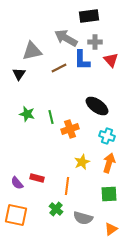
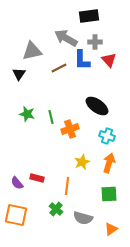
red triangle: moved 2 px left
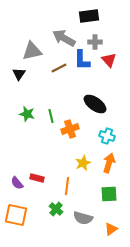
gray arrow: moved 2 px left
black ellipse: moved 2 px left, 2 px up
green line: moved 1 px up
yellow star: moved 1 px right, 1 px down
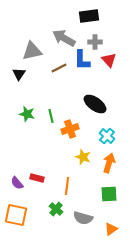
cyan cross: rotated 21 degrees clockwise
yellow star: moved 6 px up; rotated 28 degrees counterclockwise
